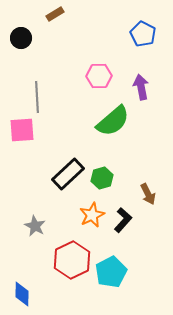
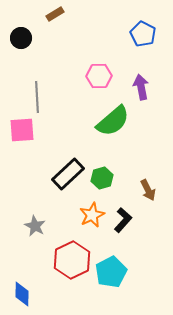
brown arrow: moved 4 px up
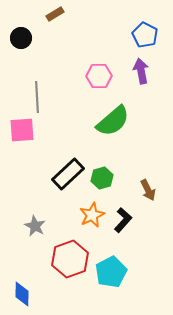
blue pentagon: moved 2 px right, 1 px down
purple arrow: moved 16 px up
red hexagon: moved 2 px left, 1 px up; rotated 6 degrees clockwise
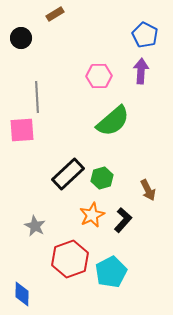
purple arrow: rotated 15 degrees clockwise
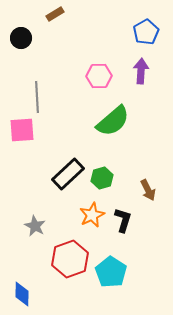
blue pentagon: moved 1 px right, 3 px up; rotated 15 degrees clockwise
black L-shape: rotated 25 degrees counterclockwise
cyan pentagon: rotated 12 degrees counterclockwise
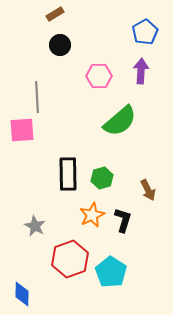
blue pentagon: moved 1 px left
black circle: moved 39 px right, 7 px down
green semicircle: moved 7 px right
black rectangle: rotated 48 degrees counterclockwise
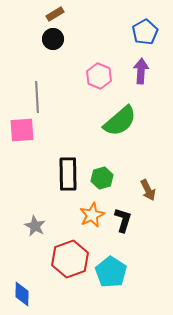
black circle: moved 7 px left, 6 px up
pink hexagon: rotated 25 degrees clockwise
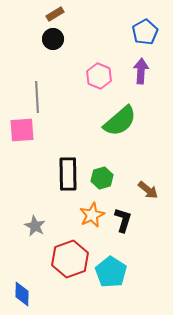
brown arrow: rotated 25 degrees counterclockwise
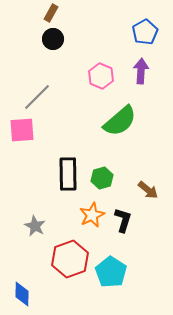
brown rectangle: moved 4 px left, 1 px up; rotated 30 degrees counterclockwise
pink hexagon: moved 2 px right
gray line: rotated 48 degrees clockwise
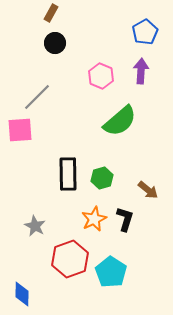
black circle: moved 2 px right, 4 px down
pink square: moved 2 px left
orange star: moved 2 px right, 4 px down
black L-shape: moved 2 px right, 1 px up
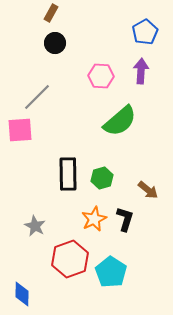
pink hexagon: rotated 20 degrees counterclockwise
